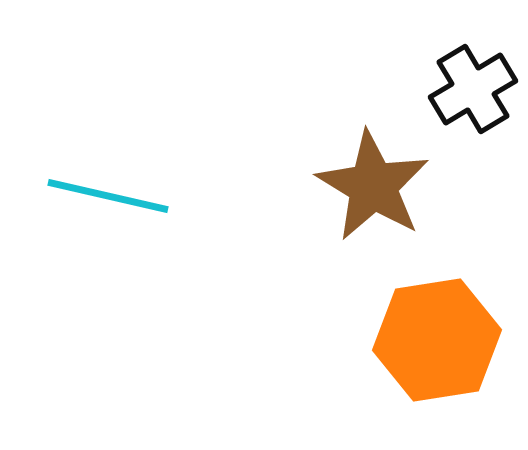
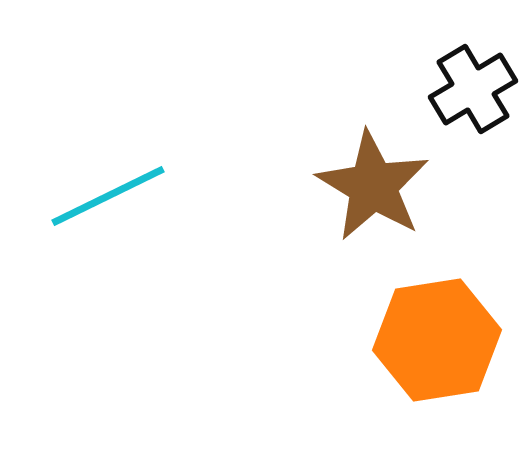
cyan line: rotated 39 degrees counterclockwise
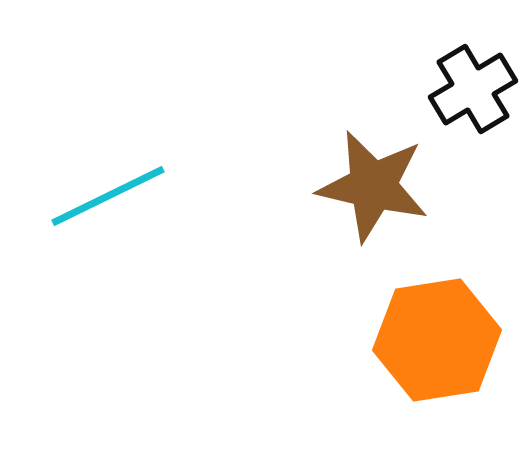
brown star: rotated 18 degrees counterclockwise
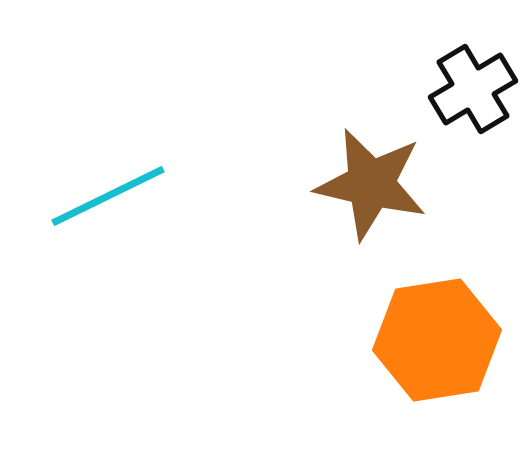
brown star: moved 2 px left, 2 px up
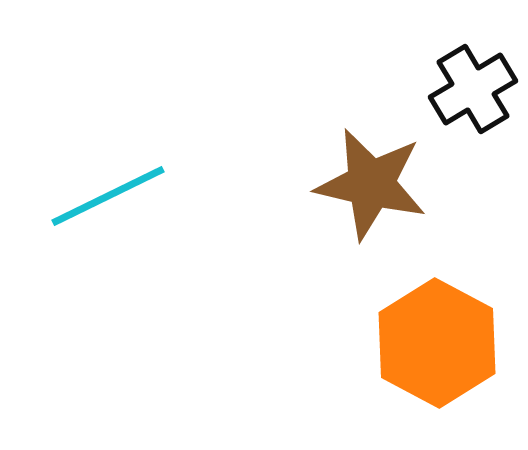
orange hexagon: moved 3 px down; rotated 23 degrees counterclockwise
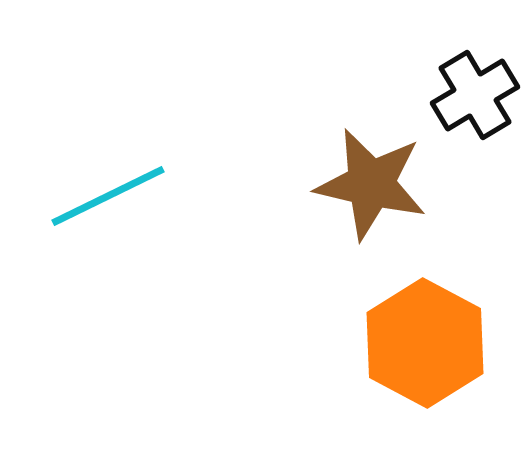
black cross: moved 2 px right, 6 px down
orange hexagon: moved 12 px left
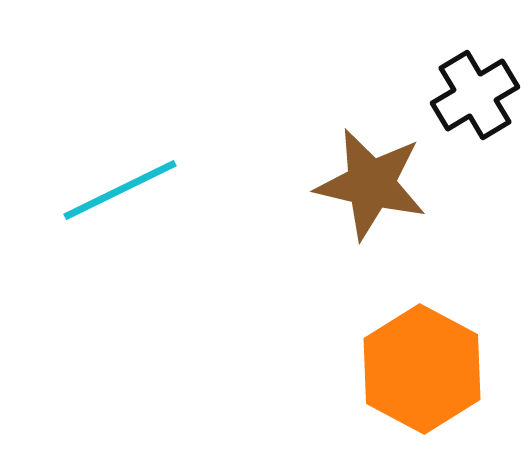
cyan line: moved 12 px right, 6 px up
orange hexagon: moved 3 px left, 26 px down
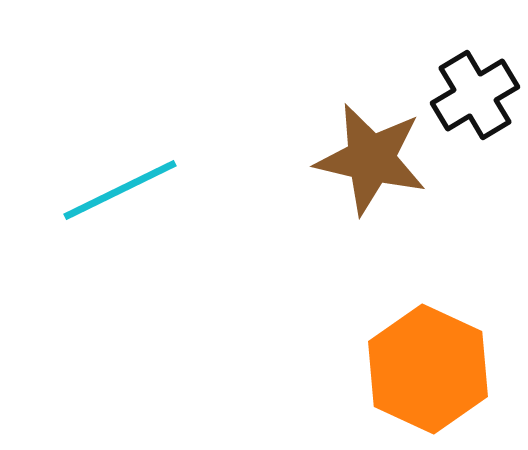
brown star: moved 25 px up
orange hexagon: moved 6 px right; rotated 3 degrees counterclockwise
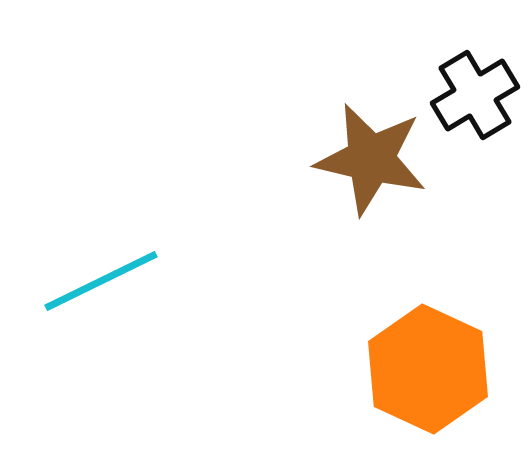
cyan line: moved 19 px left, 91 px down
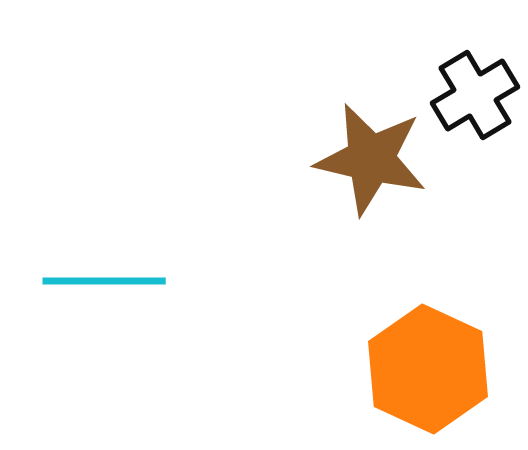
cyan line: moved 3 px right; rotated 26 degrees clockwise
